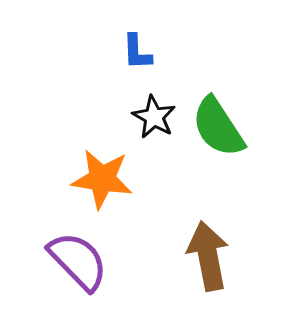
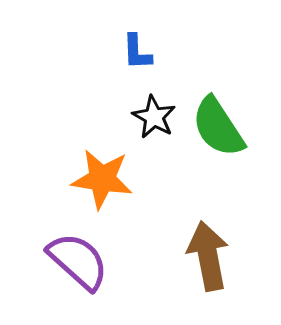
purple semicircle: rotated 4 degrees counterclockwise
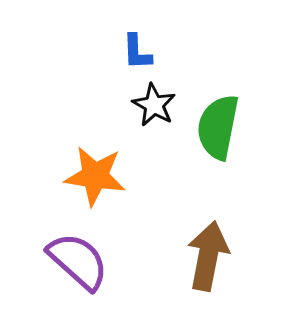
black star: moved 12 px up
green semicircle: rotated 44 degrees clockwise
orange star: moved 7 px left, 3 px up
brown arrow: rotated 22 degrees clockwise
